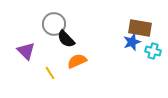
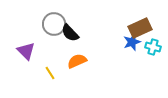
brown rectangle: rotated 35 degrees counterclockwise
black semicircle: moved 4 px right, 6 px up
cyan cross: moved 4 px up
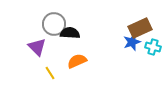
black semicircle: rotated 138 degrees clockwise
purple triangle: moved 11 px right, 4 px up
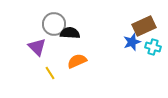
brown rectangle: moved 4 px right, 2 px up
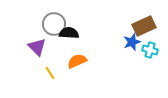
black semicircle: moved 1 px left
cyan cross: moved 3 px left, 3 px down
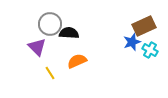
gray circle: moved 4 px left
cyan cross: rotated 14 degrees clockwise
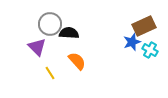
orange semicircle: rotated 72 degrees clockwise
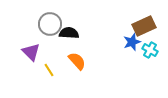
purple triangle: moved 6 px left, 5 px down
yellow line: moved 1 px left, 3 px up
